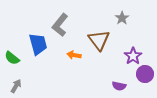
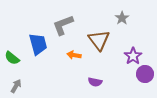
gray L-shape: moved 3 px right; rotated 30 degrees clockwise
purple semicircle: moved 24 px left, 4 px up
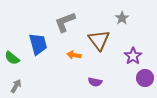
gray L-shape: moved 2 px right, 3 px up
purple circle: moved 4 px down
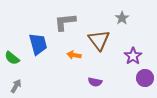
gray L-shape: rotated 15 degrees clockwise
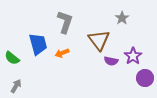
gray L-shape: rotated 115 degrees clockwise
orange arrow: moved 12 px left, 2 px up; rotated 32 degrees counterclockwise
purple semicircle: moved 16 px right, 21 px up
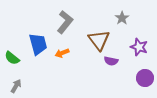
gray L-shape: rotated 20 degrees clockwise
purple star: moved 6 px right, 9 px up; rotated 18 degrees counterclockwise
